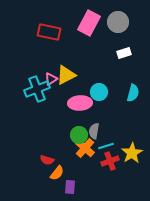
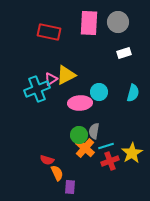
pink rectangle: rotated 25 degrees counterclockwise
orange semicircle: rotated 63 degrees counterclockwise
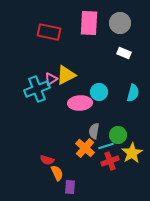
gray circle: moved 2 px right, 1 px down
white rectangle: rotated 40 degrees clockwise
green circle: moved 39 px right
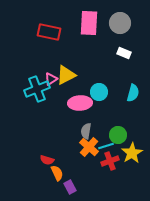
gray semicircle: moved 8 px left
orange cross: moved 4 px right, 1 px up
purple rectangle: rotated 32 degrees counterclockwise
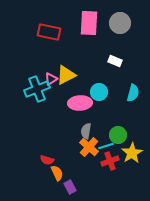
white rectangle: moved 9 px left, 8 px down
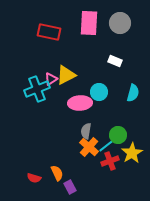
cyan line: rotated 21 degrees counterclockwise
red semicircle: moved 13 px left, 18 px down
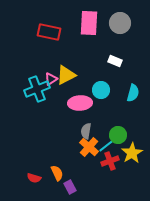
cyan circle: moved 2 px right, 2 px up
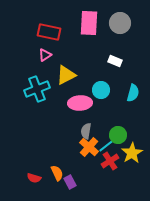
pink triangle: moved 6 px left, 24 px up
red cross: rotated 12 degrees counterclockwise
purple rectangle: moved 5 px up
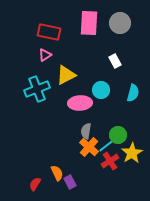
white rectangle: rotated 40 degrees clockwise
red semicircle: moved 1 px right, 6 px down; rotated 104 degrees clockwise
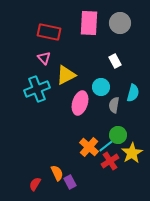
pink triangle: moved 1 px left, 3 px down; rotated 40 degrees counterclockwise
cyan circle: moved 3 px up
pink ellipse: rotated 70 degrees counterclockwise
gray semicircle: moved 28 px right, 26 px up
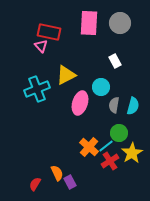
pink triangle: moved 3 px left, 12 px up
cyan semicircle: moved 13 px down
green circle: moved 1 px right, 2 px up
